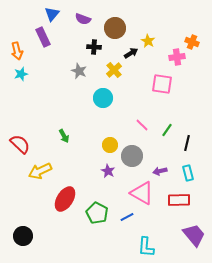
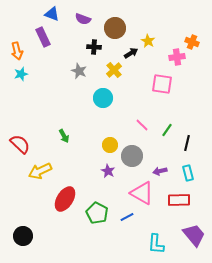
blue triangle: rotated 49 degrees counterclockwise
cyan L-shape: moved 10 px right, 3 px up
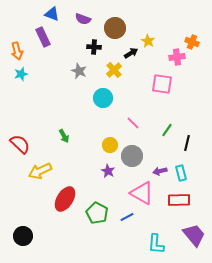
pink line: moved 9 px left, 2 px up
cyan rectangle: moved 7 px left
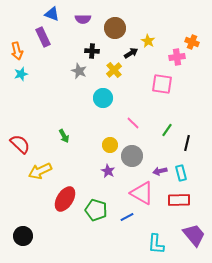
purple semicircle: rotated 21 degrees counterclockwise
black cross: moved 2 px left, 4 px down
green pentagon: moved 1 px left, 3 px up; rotated 10 degrees counterclockwise
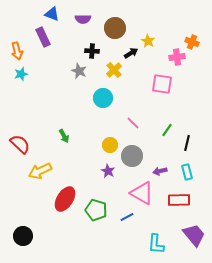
cyan rectangle: moved 6 px right, 1 px up
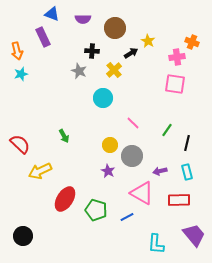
pink square: moved 13 px right
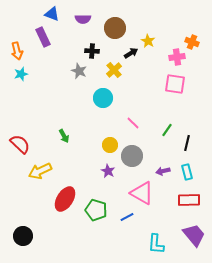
purple arrow: moved 3 px right
red rectangle: moved 10 px right
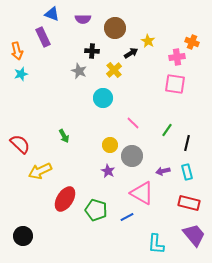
red rectangle: moved 3 px down; rotated 15 degrees clockwise
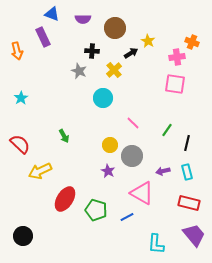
cyan star: moved 24 px down; rotated 16 degrees counterclockwise
